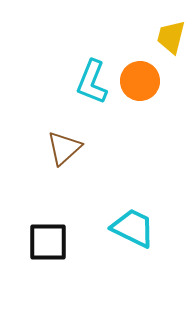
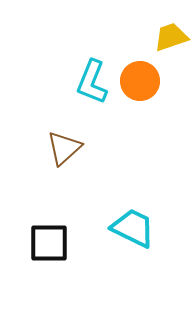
yellow trapezoid: rotated 57 degrees clockwise
black square: moved 1 px right, 1 px down
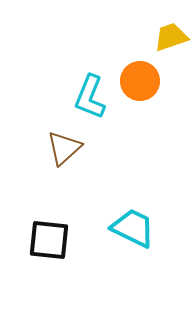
cyan L-shape: moved 2 px left, 15 px down
black square: moved 3 px up; rotated 6 degrees clockwise
